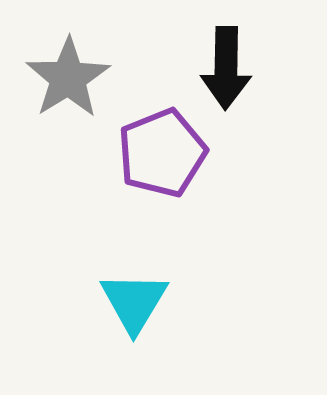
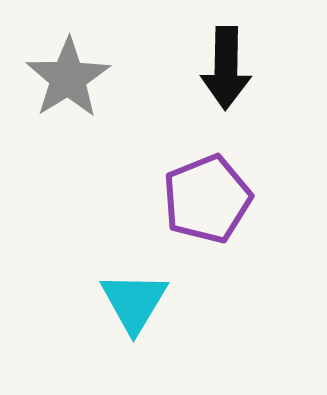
purple pentagon: moved 45 px right, 46 px down
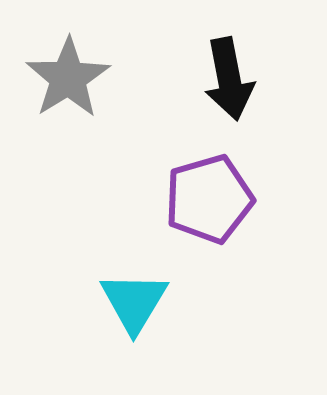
black arrow: moved 3 px right, 11 px down; rotated 12 degrees counterclockwise
purple pentagon: moved 2 px right; rotated 6 degrees clockwise
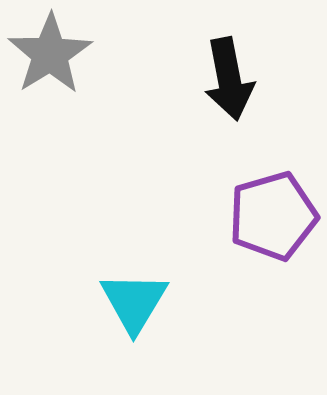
gray star: moved 18 px left, 24 px up
purple pentagon: moved 64 px right, 17 px down
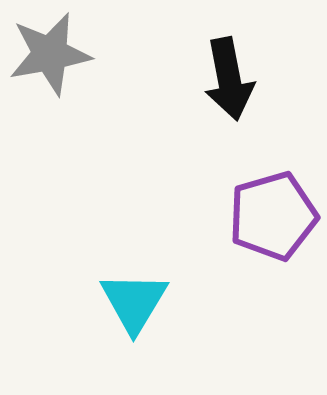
gray star: rotated 22 degrees clockwise
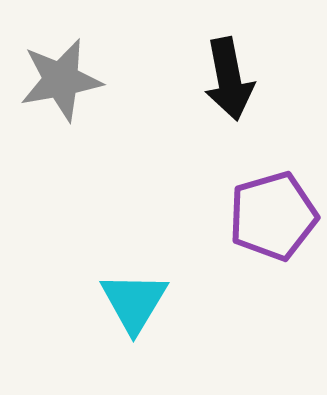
gray star: moved 11 px right, 26 px down
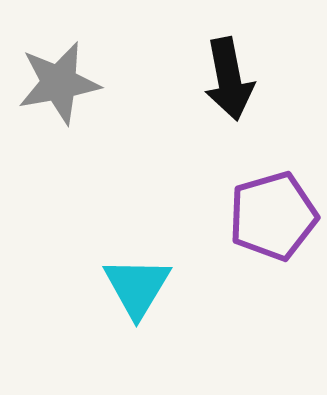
gray star: moved 2 px left, 3 px down
cyan triangle: moved 3 px right, 15 px up
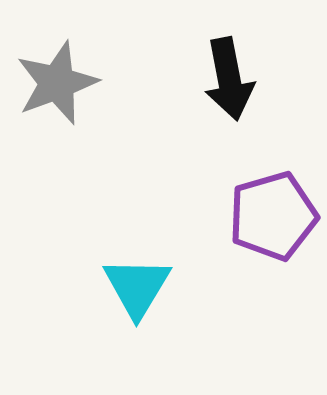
gray star: moved 2 px left; rotated 10 degrees counterclockwise
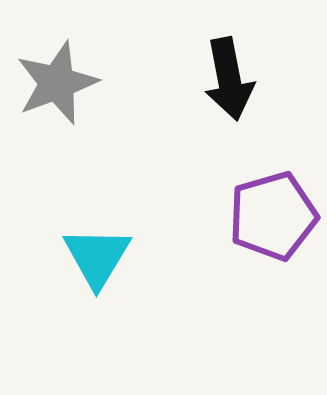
cyan triangle: moved 40 px left, 30 px up
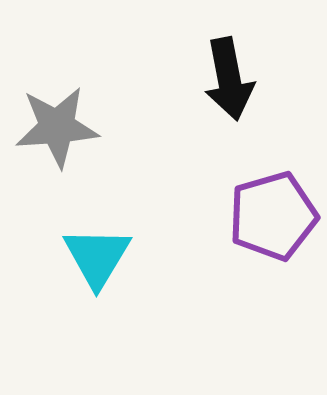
gray star: moved 44 px down; rotated 16 degrees clockwise
